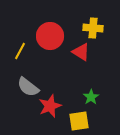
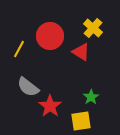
yellow cross: rotated 36 degrees clockwise
yellow line: moved 1 px left, 2 px up
red star: rotated 15 degrees counterclockwise
yellow square: moved 2 px right
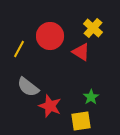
red star: rotated 15 degrees counterclockwise
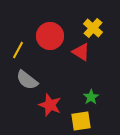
yellow line: moved 1 px left, 1 px down
gray semicircle: moved 1 px left, 7 px up
red star: moved 1 px up
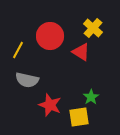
gray semicircle: rotated 25 degrees counterclockwise
yellow square: moved 2 px left, 4 px up
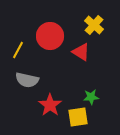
yellow cross: moved 1 px right, 3 px up
green star: rotated 28 degrees clockwise
red star: rotated 15 degrees clockwise
yellow square: moved 1 px left
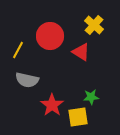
red star: moved 2 px right
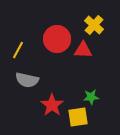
red circle: moved 7 px right, 3 px down
red triangle: moved 2 px right, 2 px up; rotated 30 degrees counterclockwise
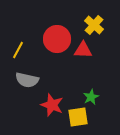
green star: rotated 21 degrees counterclockwise
red star: rotated 15 degrees counterclockwise
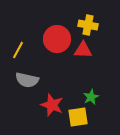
yellow cross: moved 6 px left; rotated 30 degrees counterclockwise
